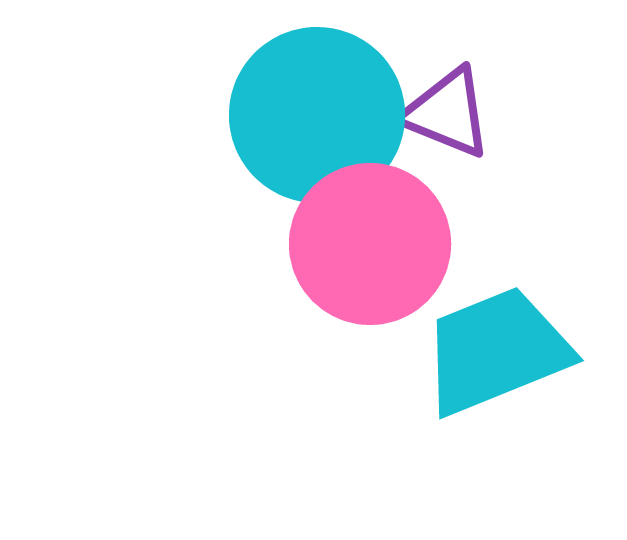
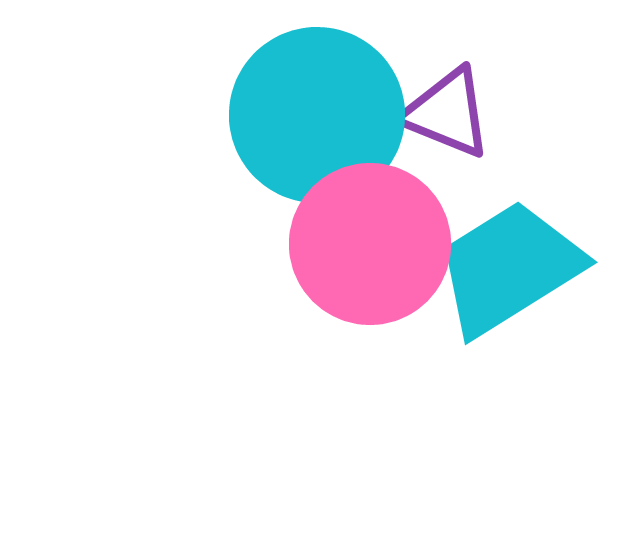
cyan trapezoid: moved 13 px right, 83 px up; rotated 10 degrees counterclockwise
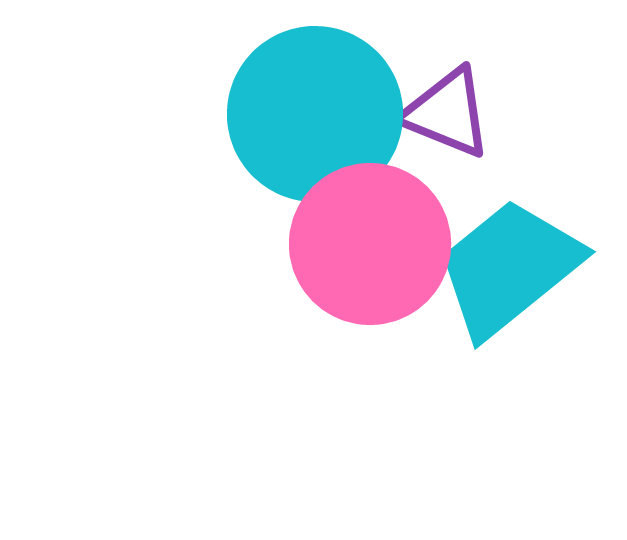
cyan circle: moved 2 px left, 1 px up
cyan trapezoid: rotated 7 degrees counterclockwise
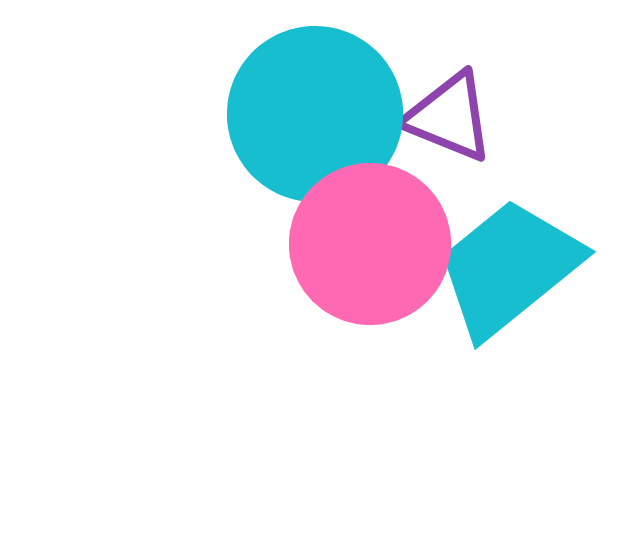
purple triangle: moved 2 px right, 4 px down
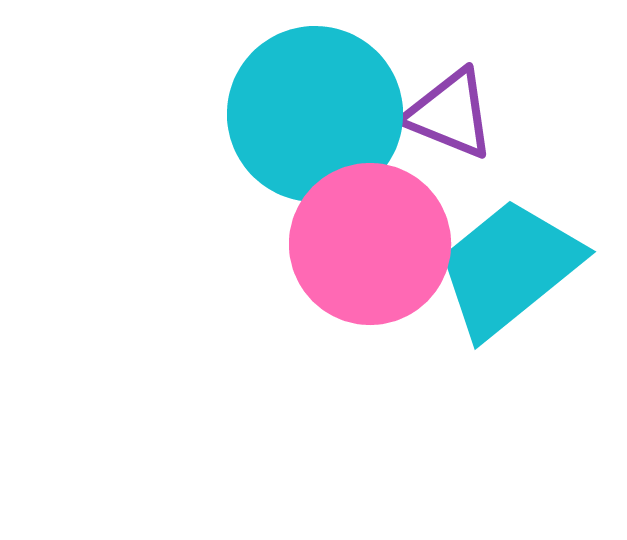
purple triangle: moved 1 px right, 3 px up
